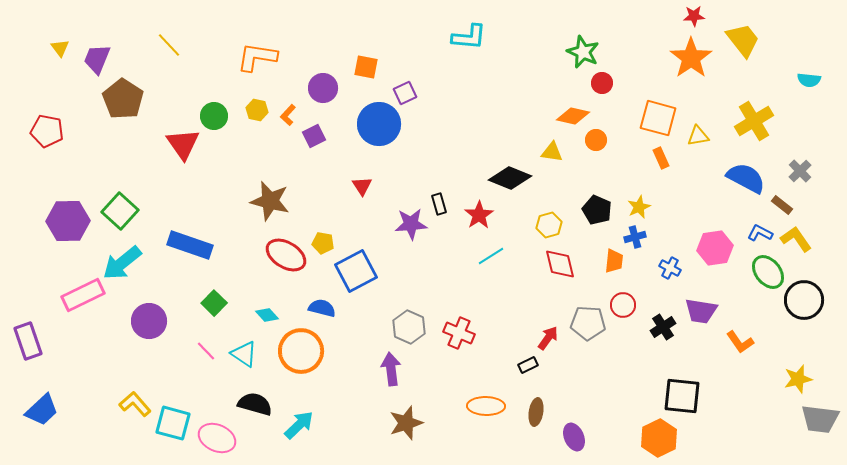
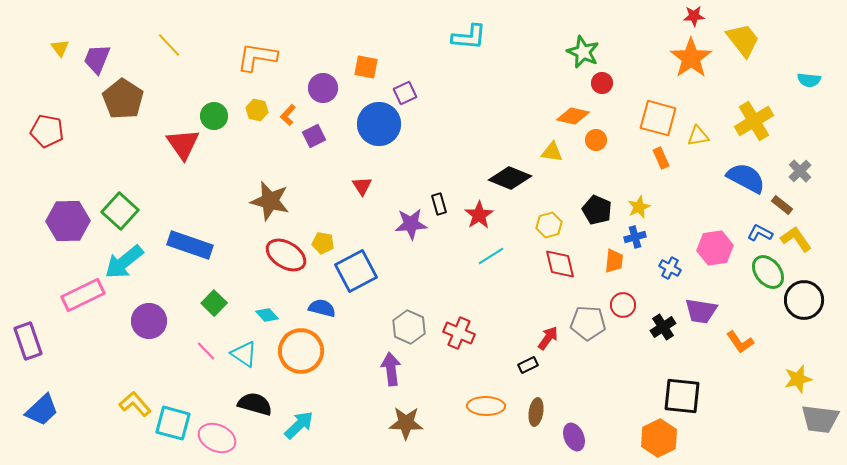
cyan arrow at (122, 263): moved 2 px right, 1 px up
brown star at (406, 423): rotated 20 degrees clockwise
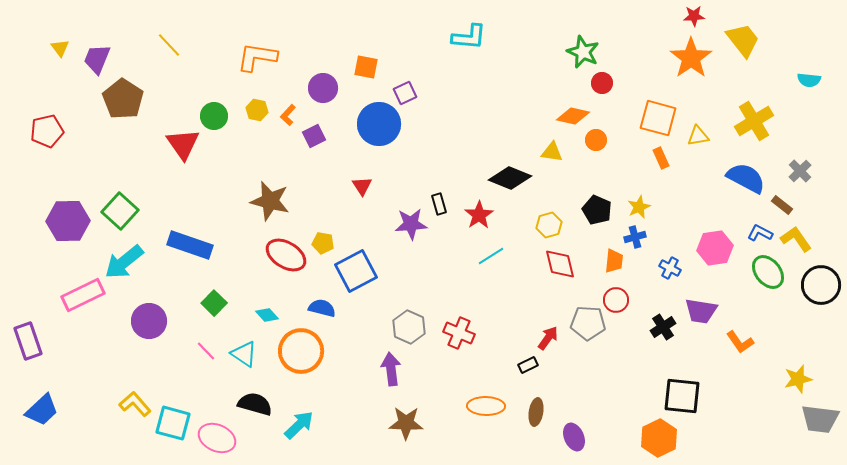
red pentagon at (47, 131): rotated 24 degrees counterclockwise
black circle at (804, 300): moved 17 px right, 15 px up
red circle at (623, 305): moved 7 px left, 5 px up
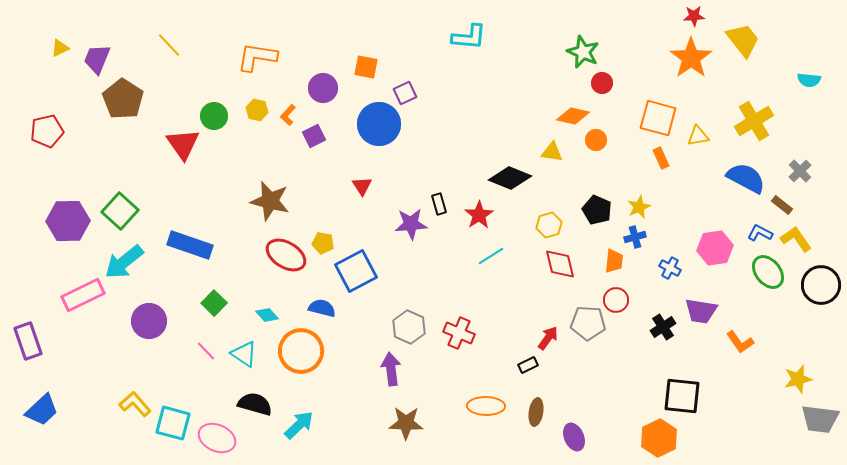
yellow triangle at (60, 48): rotated 42 degrees clockwise
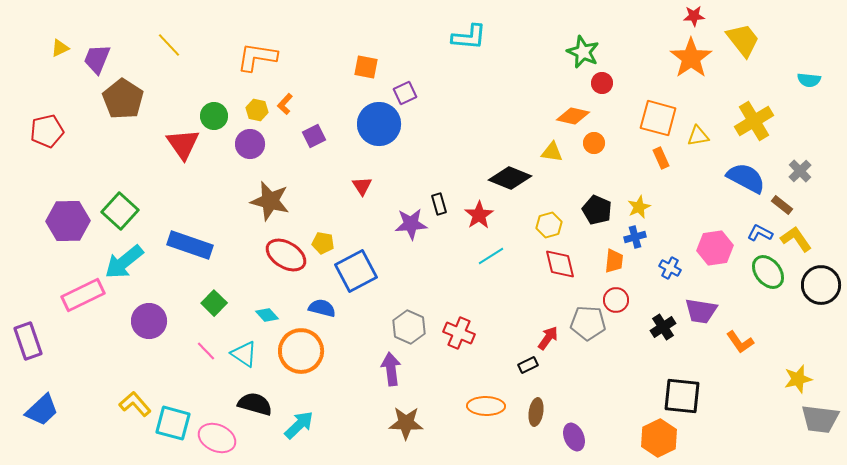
purple circle at (323, 88): moved 73 px left, 56 px down
orange L-shape at (288, 115): moved 3 px left, 11 px up
orange circle at (596, 140): moved 2 px left, 3 px down
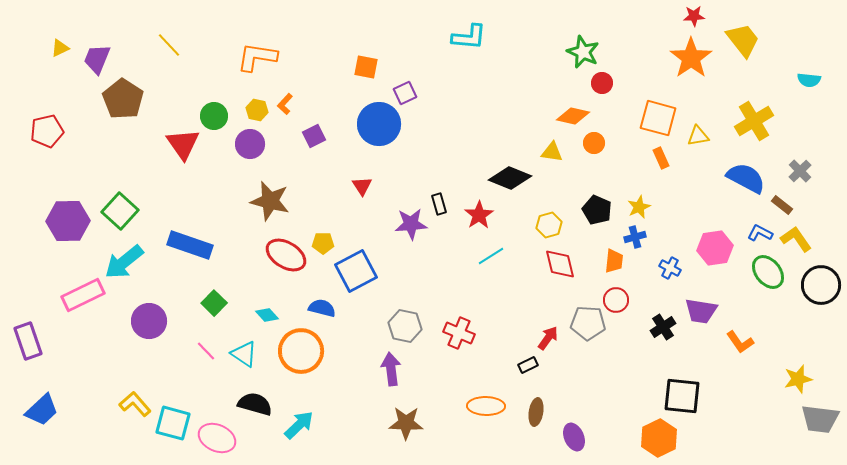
yellow pentagon at (323, 243): rotated 10 degrees counterclockwise
gray hexagon at (409, 327): moved 4 px left, 1 px up; rotated 12 degrees counterclockwise
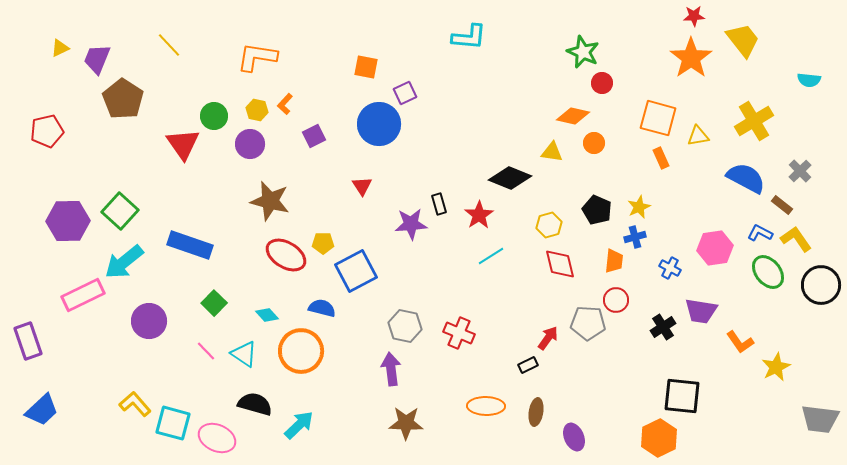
yellow star at (798, 379): moved 22 px left, 12 px up; rotated 12 degrees counterclockwise
